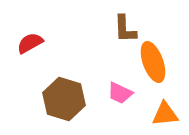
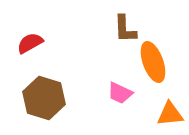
brown hexagon: moved 20 px left, 1 px up
orange triangle: moved 5 px right
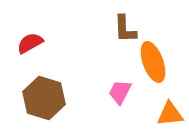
pink trapezoid: moved 1 px up; rotated 92 degrees clockwise
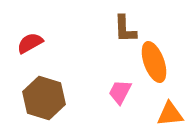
orange ellipse: moved 1 px right
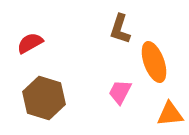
brown L-shape: moved 5 px left; rotated 20 degrees clockwise
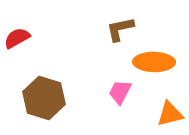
brown L-shape: rotated 60 degrees clockwise
red semicircle: moved 13 px left, 5 px up
orange ellipse: rotated 69 degrees counterclockwise
orange triangle: rotated 8 degrees counterclockwise
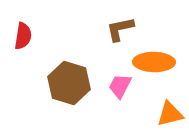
red semicircle: moved 6 px right, 2 px up; rotated 128 degrees clockwise
pink trapezoid: moved 6 px up
brown hexagon: moved 25 px right, 15 px up
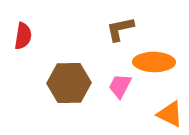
brown hexagon: rotated 18 degrees counterclockwise
orange triangle: rotated 40 degrees clockwise
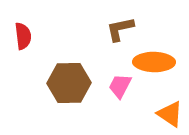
red semicircle: rotated 16 degrees counterclockwise
orange triangle: rotated 8 degrees clockwise
